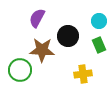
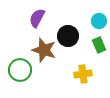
brown star: moved 2 px right; rotated 15 degrees clockwise
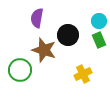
purple semicircle: rotated 18 degrees counterclockwise
black circle: moved 1 px up
green rectangle: moved 5 px up
yellow cross: rotated 18 degrees counterclockwise
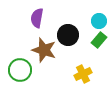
green rectangle: rotated 63 degrees clockwise
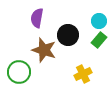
green circle: moved 1 px left, 2 px down
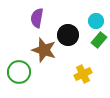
cyan circle: moved 3 px left
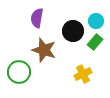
black circle: moved 5 px right, 4 px up
green rectangle: moved 4 px left, 2 px down
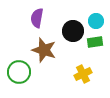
green rectangle: rotated 42 degrees clockwise
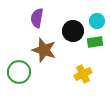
cyan circle: moved 1 px right
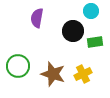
cyan circle: moved 6 px left, 10 px up
brown star: moved 9 px right, 24 px down
green circle: moved 1 px left, 6 px up
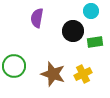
green circle: moved 4 px left
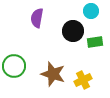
yellow cross: moved 6 px down
